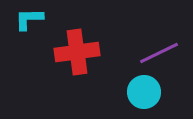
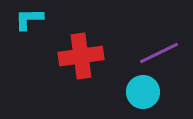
red cross: moved 4 px right, 4 px down
cyan circle: moved 1 px left
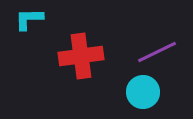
purple line: moved 2 px left, 1 px up
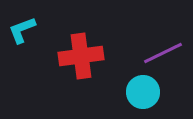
cyan L-shape: moved 7 px left, 11 px down; rotated 20 degrees counterclockwise
purple line: moved 6 px right, 1 px down
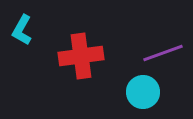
cyan L-shape: rotated 40 degrees counterclockwise
purple line: rotated 6 degrees clockwise
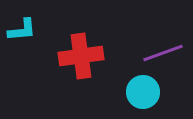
cyan L-shape: rotated 124 degrees counterclockwise
